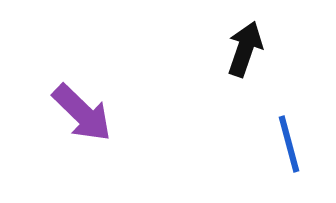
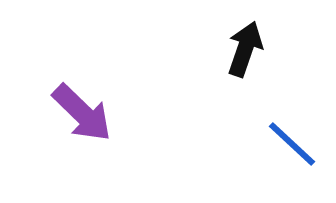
blue line: moved 3 px right; rotated 32 degrees counterclockwise
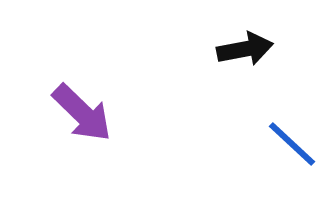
black arrow: rotated 60 degrees clockwise
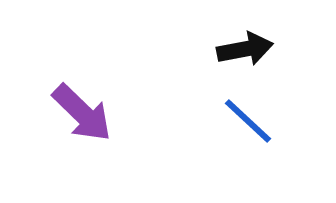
blue line: moved 44 px left, 23 px up
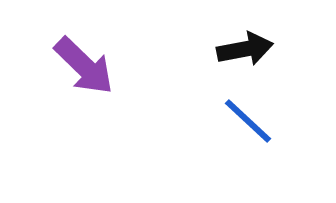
purple arrow: moved 2 px right, 47 px up
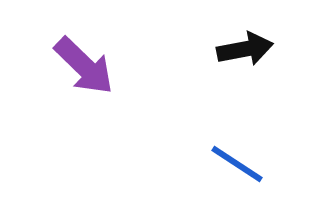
blue line: moved 11 px left, 43 px down; rotated 10 degrees counterclockwise
